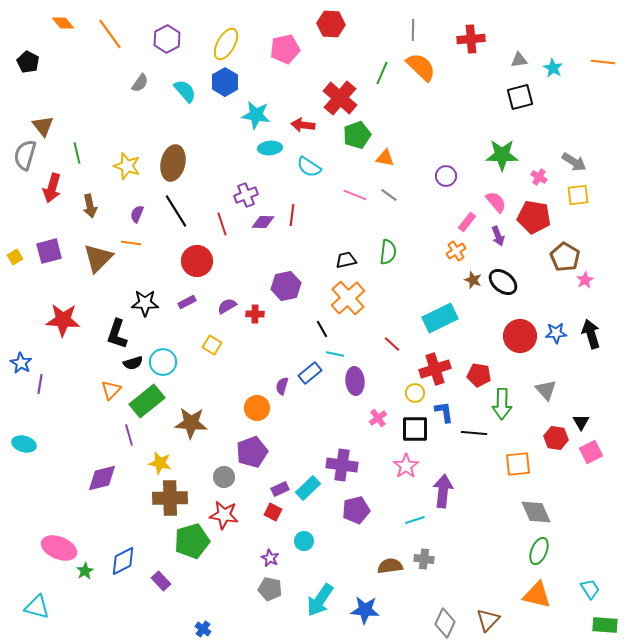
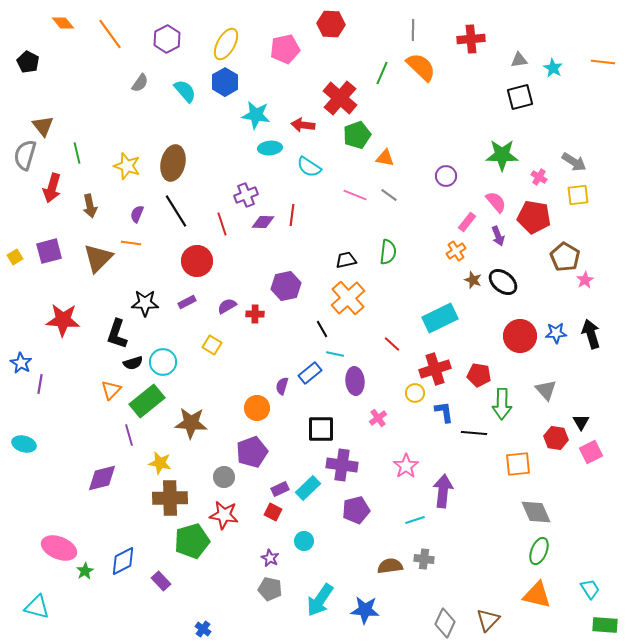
black square at (415, 429): moved 94 px left
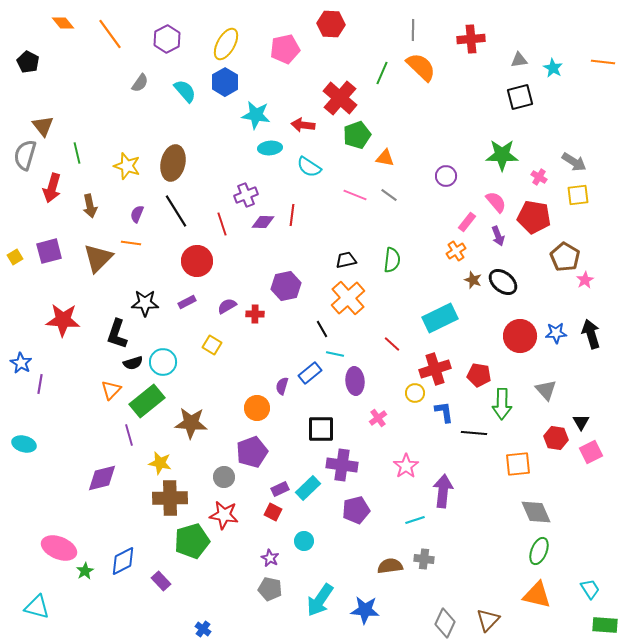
green semicircle at (388, 252): moved 4 px right, 8 px down
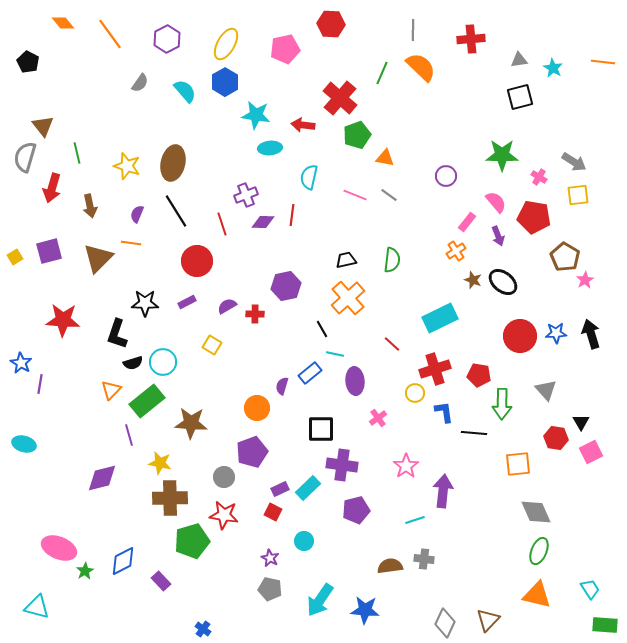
gray semicircle at (25, 155): moved 2 px down
cyan semicircle at (309, 167): moved 10 px down; rotated 70 degrees clockwise
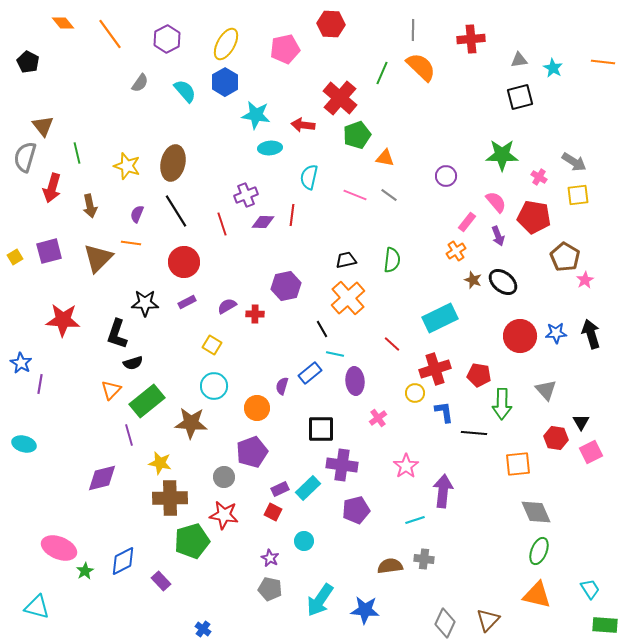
red circle at (197, 261): moved 13 px left, 1 px down
cyan circle at (163, 362): moved 51 px right, 24 px down
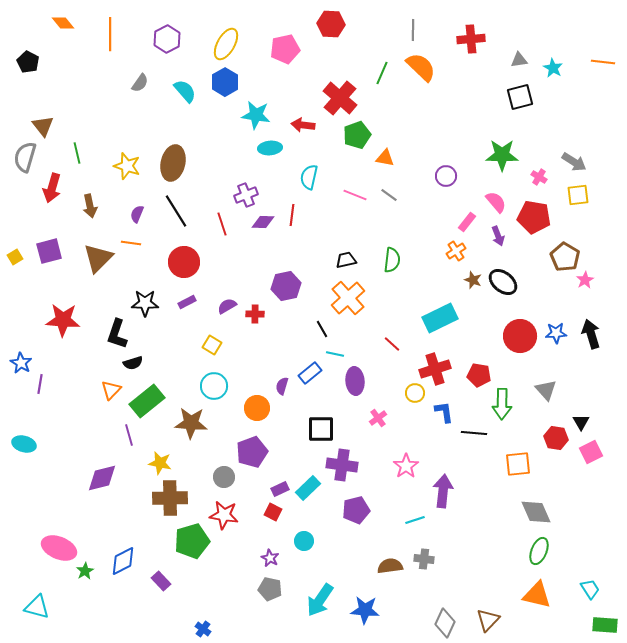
orange line at (110, 34): rotated 36 degrees clockwise
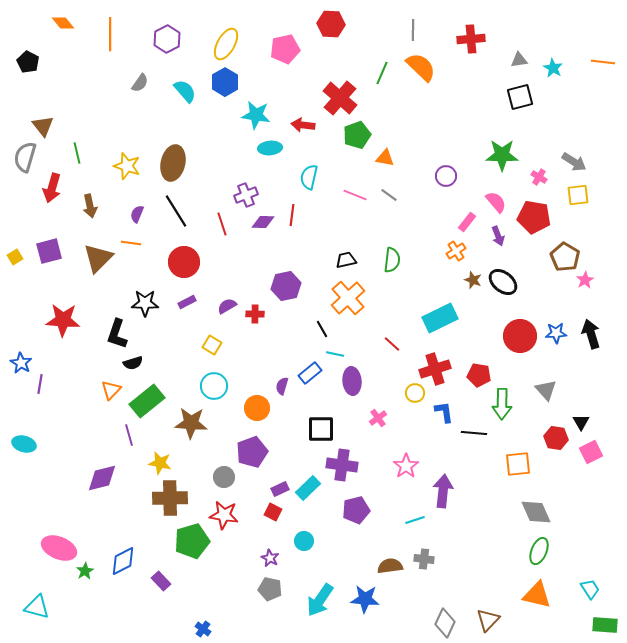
purple ellipse at (355, 381): moved 3 px left
blue star at (365, 610): moved 11 px up
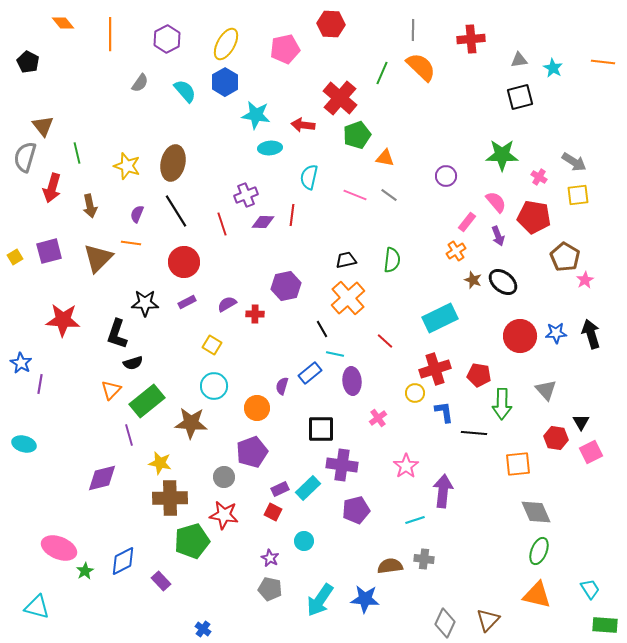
purple semicircle at (227, 306): moved 2 px up
red line at (392, 344): moved 7 px left, 3 px up
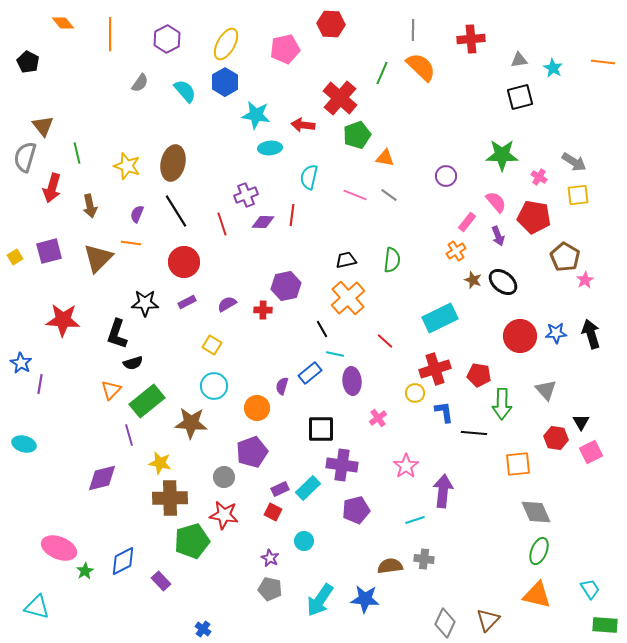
red cross at (255, 314): moved 8 px right, 4 px up
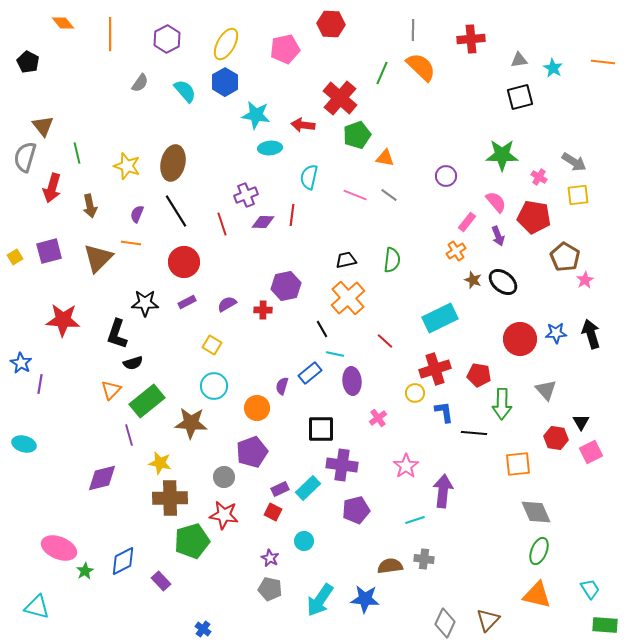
red circle at (520, 336): moved 3 px down
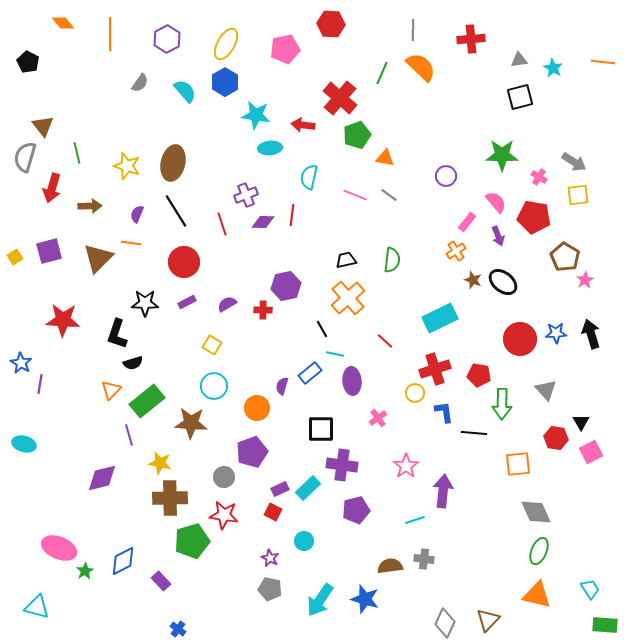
brown arrow at (90, 206): rotated 80 degrees counterclockwise
blue star at (365, 599): rotated 12 degrees clockwise
blue cross at (203, 629): moved 25 px left
